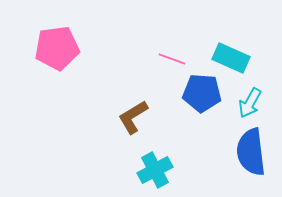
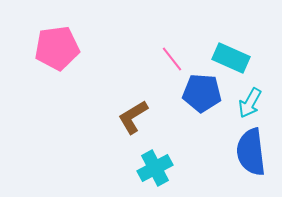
pink line: rotated 32 degrees clockwise
cyan cross: moved 2 px up
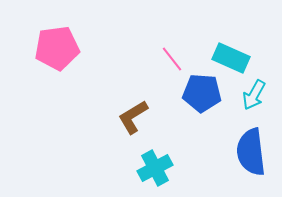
cyan arrow: moved 4 px right, 8 px up
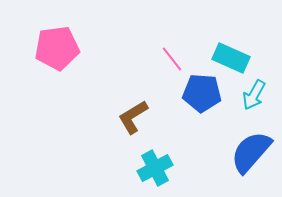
blue semicircle: rotated 48 degrees clockwise
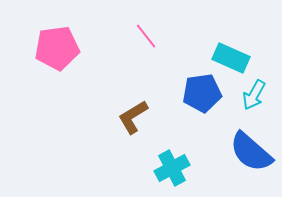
pink line: moved 26 px left, 23 px up
blue pentagon: rotated 12 degrees counterclockwise
blue semicircle: rotated 90 degrees counterclockwise
cyan cross: moved 17 px right
